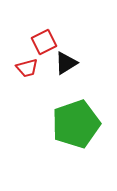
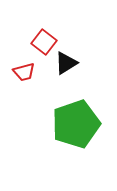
red square: rotated 25 degrees counterclockwise
red trapezoid: moved 3 px left, 4 px down
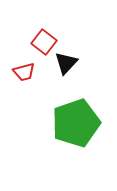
black triangle: rotated 15 degrees counterclockwise
green pentagon: moved 1 px up
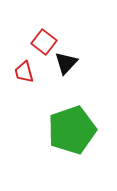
red trapezoid: rotated 90 degrees clockwise
green pentagon: moved 4 px left, 7 px down
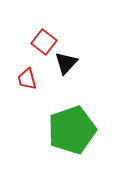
red trapezoid: moved 3 px right, 7 px down
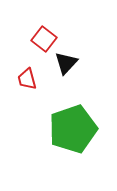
red square: moved 3 px up
green pentagon: moved 1 px right, 1 px up
